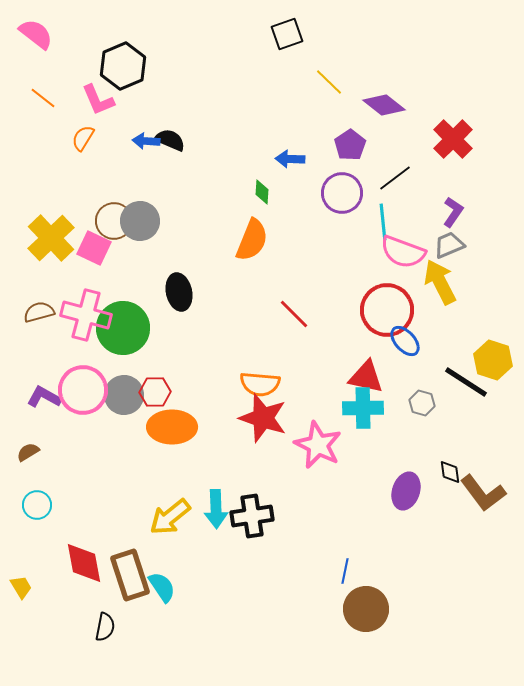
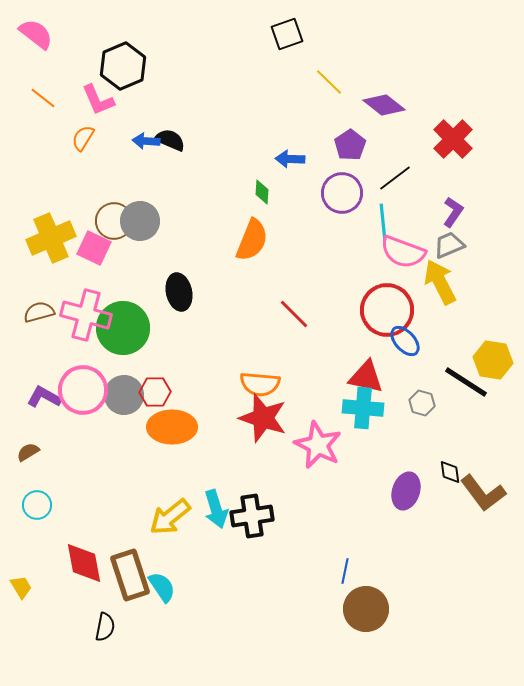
yellow cross at (51, 238): rotated 21 degrees clockwise
yellow hexagon at (493, 360): rotated 9 degrees counterclockwise
cyan cross at (363, 408): rotated 6 degrees clockwise
cyan arrow at (216, 509): rotated 15 degrees counterclockwise
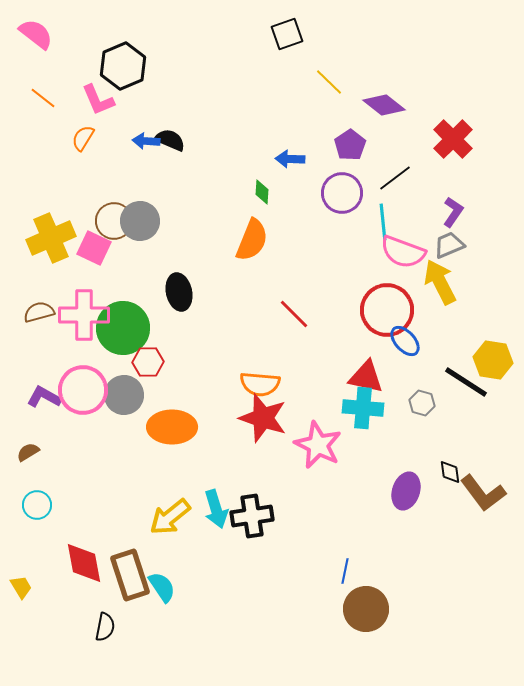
pink cross at (86, 315): moved 2 px left; rotated 15 degrees counterclockwise
red hexagon at (155, 392): moved 7 px left, 30 px up
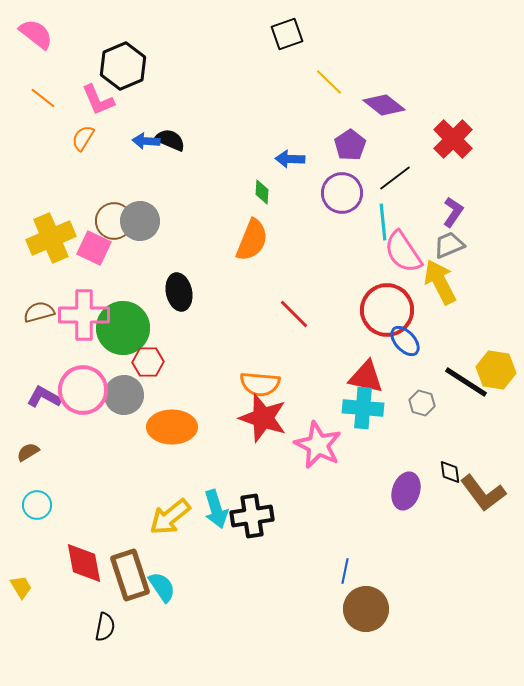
pink semicircle at (403, 252): rotated 36 degrees clockwise
yellow hexagon at (493, 360): moved 3 px right, 10 px down
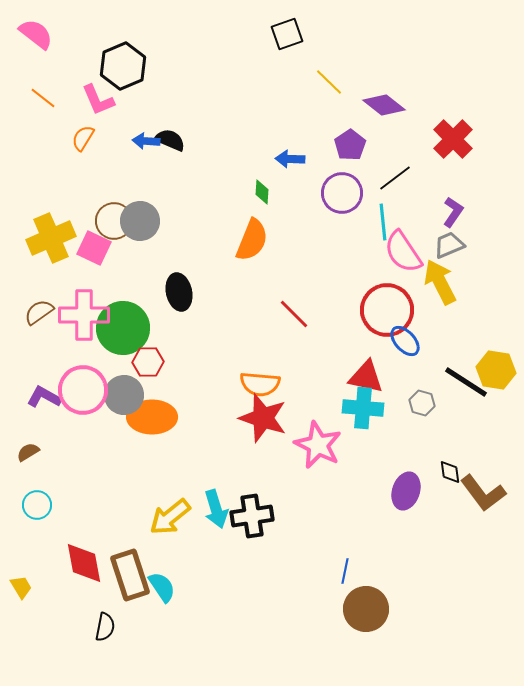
brown semicircle at (39, 312): rotated 20 degrees counterclockwise
orange ellipse at (172, 427): moved 20 px left, 10 px up
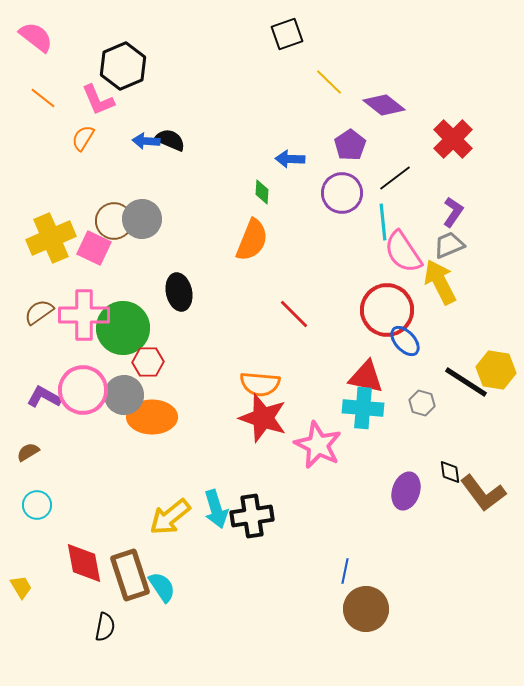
pink semicircle at (36, 34): moved 3 px down
gray circle at (140, 221): moved 2 px right, 2 px up
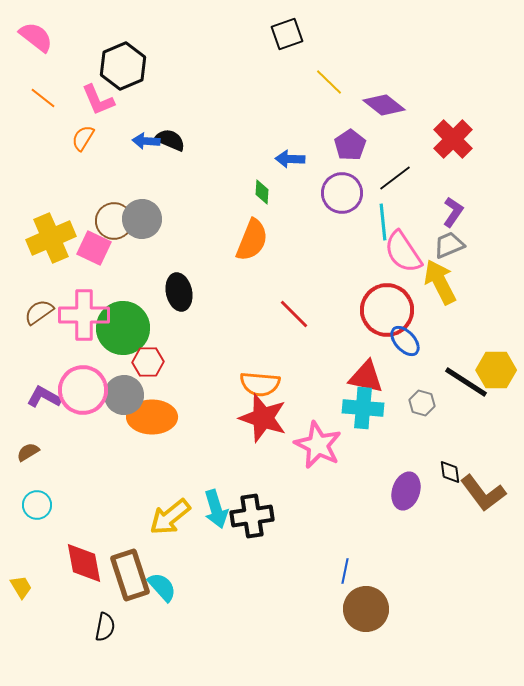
yellow hexagon at (496, 370): rotated 9 degrees counterclockwise
cyan semicircle at (162, 587): rotated 8 degrees counterclockwise
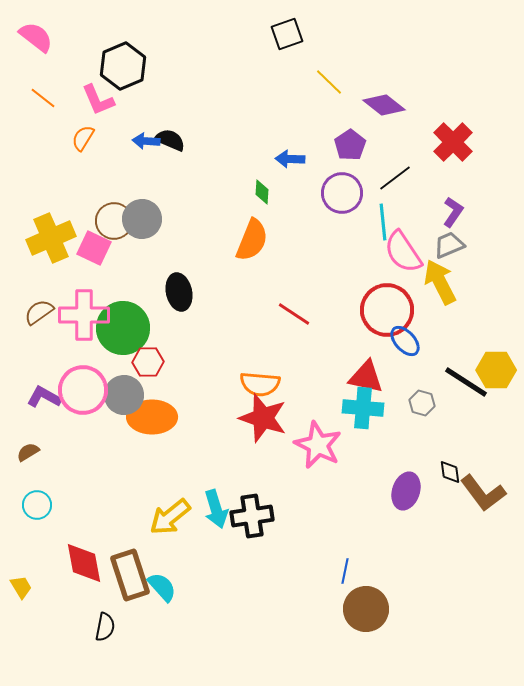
red cross at (453, 139): moved 3 px down
red line at (294, 314): rotated 12 degrees counterclockwise
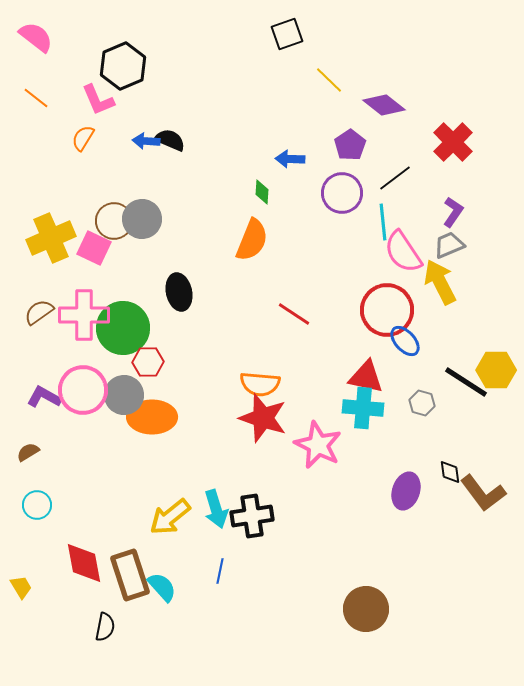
yellow line at (329, 82): moved 2 px up
orange line at (43, 98): moved 7 px left
blue line at (345, 571): moved 125 px left
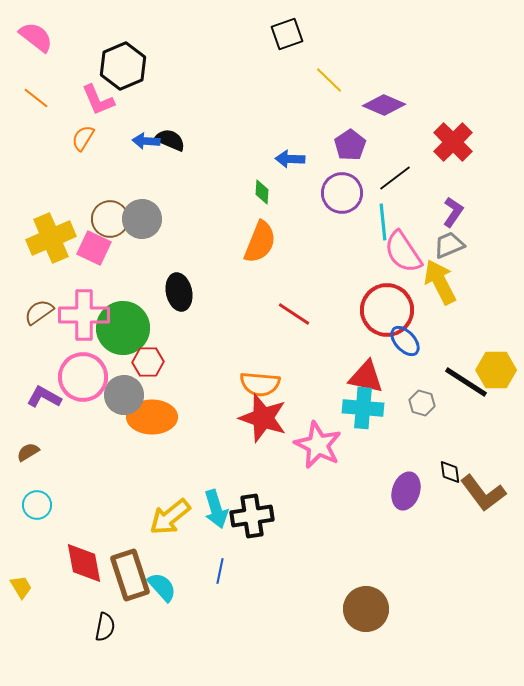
purple diamond at (384, 105): rotated 15 degrees counterclockwise
brown circle at (114, 221): moved 4 px left, 2 px up
orange semicircle at (252, 240): moved 8 px right, 2 px down
pink circle at (83, 390): moved 13 px up
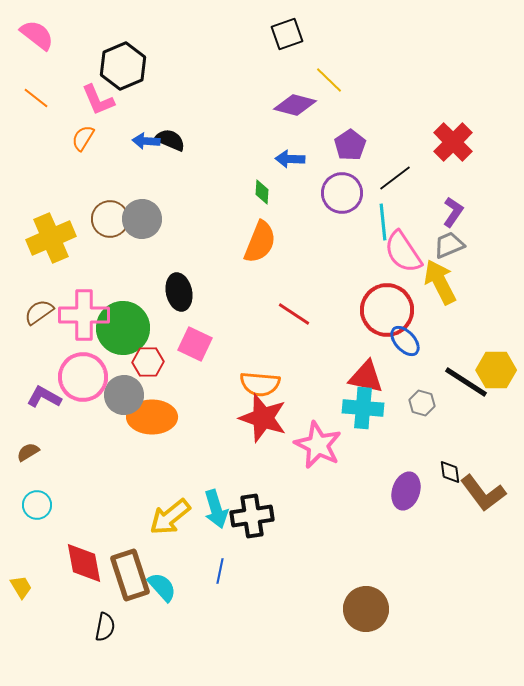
pink semicircle at (36, 37): moved 1 px right, 2 px up
purple diamond at (384, 105): moved 89 px left; rotated 9 degrees counterclockwise
pink square at (94, 248): moved 101 px right, 96 px down
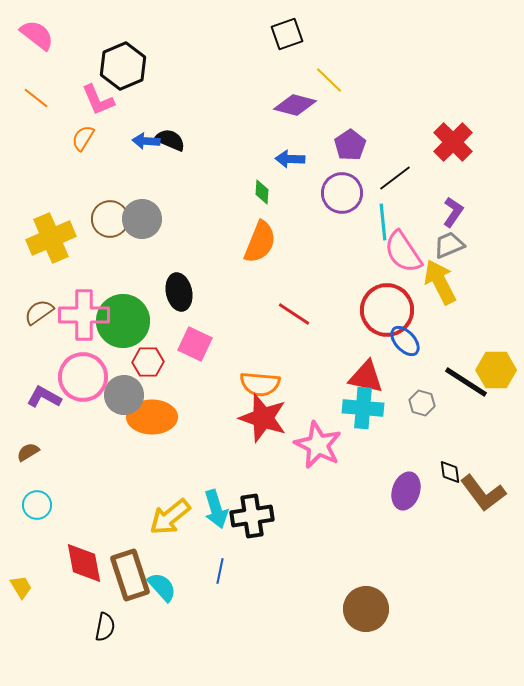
green circle at (123, 328): moved 7 px up
